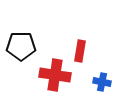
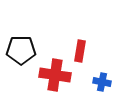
black pentagon: moved 4 px down
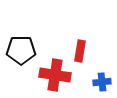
blue cross: rotated 18 degrees counterclockwise
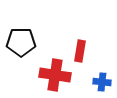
black pentagon: moved 8 px up
blue cross: rotated 12 degrees clockwise
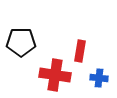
blue cross: moved 3 px left, 4 px up
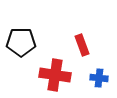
red rectangle: moved 2 px right, 6 px up; rotated 30 degrees counterclockwise
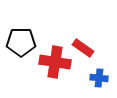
red rectangle: moved 1 px right, 3 px down; rotated 35 degrees counterclockwise
red cross: moved 13 px up
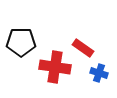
red cross: moved 5 px down
blue cross: moved 5 px up; rotated 12 degrees clockwise
